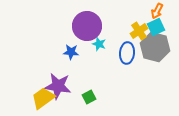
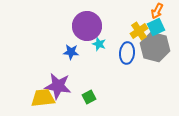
yellow trapezoid: rotated 30 degrees clockwise
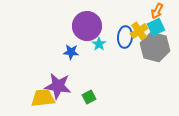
cyan star: rotated 16 degrees clockwise
blue ellipse: moved 2 px left, 16 px up
